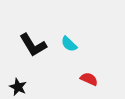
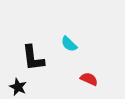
black L-shape: moved 13 px down; rotated 24 degrees clockwise
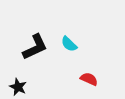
black L-shape: moved 2 px right, 11 px up; rotated 108 degrees counterclockwise
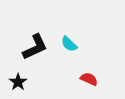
black star: moved 5 px up; rotated 12 degrees clockwise
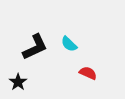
red semicircle: moved 1 px left, 6 px up
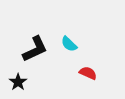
black L-shape: moved 2 px down
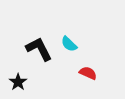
black L-shape: moved 4 px right; rotated 92 degrees counterclockwise
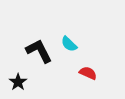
black L-shape: moved 2 px down
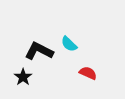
black L-shape: rotated 36 degrees counterclockwise
black star: moved 5 px right, 5 px up
